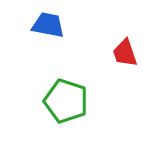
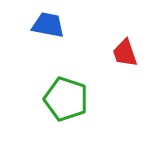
green pentagon: moved 2 px up
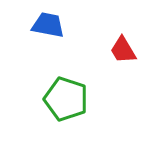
red trapezoid: moved 2 px left, 3 px up; rotated 12 degrees counterclockwise
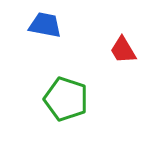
blue trapezoid: moved 3 px left
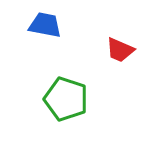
red trapezoid: moved 3 px left; rotated 36 degrees counterclockwise
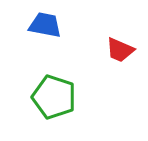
green pentagon: moved 12 px left, 2 px up
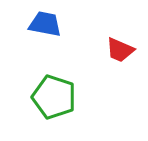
blue trapezoid: moved 1 px up
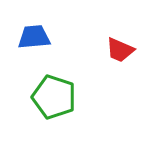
blue trapezoid: moved 11 px left, 13 px down; rotated 16 degrees counterclockwise
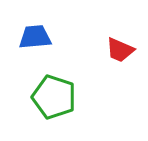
blue trapezoid: moved 1 px right
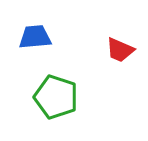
green pentagon: moved 2 px right
